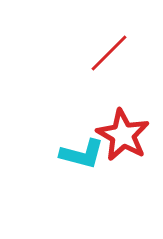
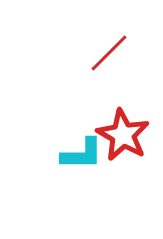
cyan L-shape: rotated 15 degrees counterclockwise
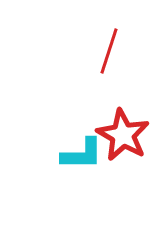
red line: moved 2 px up; rotated 27 degrees counterclockwise
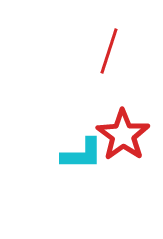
red star: rotated 6 degrees clockwise
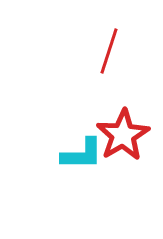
red star: rotated 6 degrees clockwise
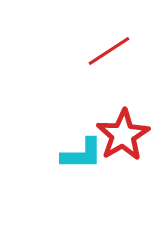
red line: rotated 39 degrees clockwise
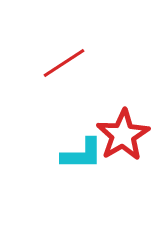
red line: moved 45 px left, 12 px down
